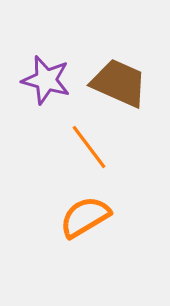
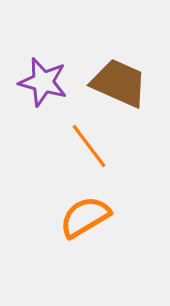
purple star: moved 3 px left, 2 px down
orange line: moved 1 px up
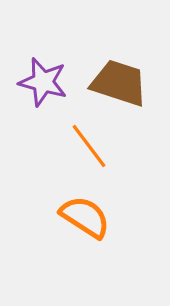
brown trapezoid: rotated 6 degrees counterclockwise
orange semicircle: rotated 64 degrees clockwise
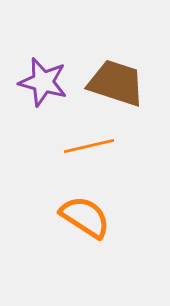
brown trapezoid: moved 3 px left
orange line: rotated 66 degrees counterclockwise
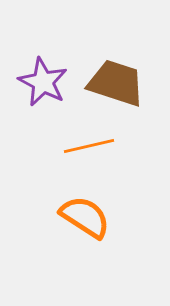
purple star: rotated 12 degrees clockwise
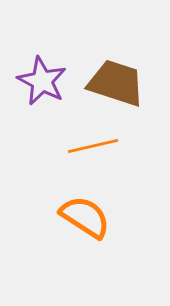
purple star: moved 1 px left, 1 px up
orange line: moved 4 px right
